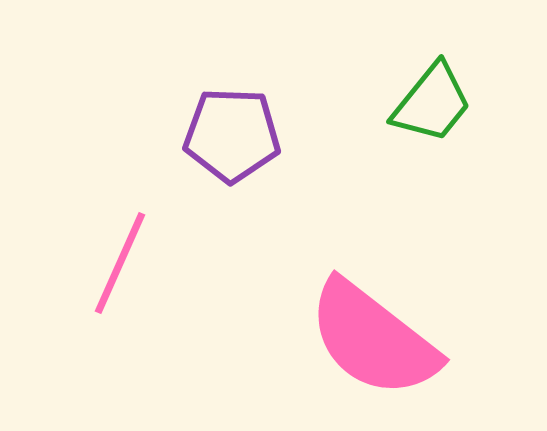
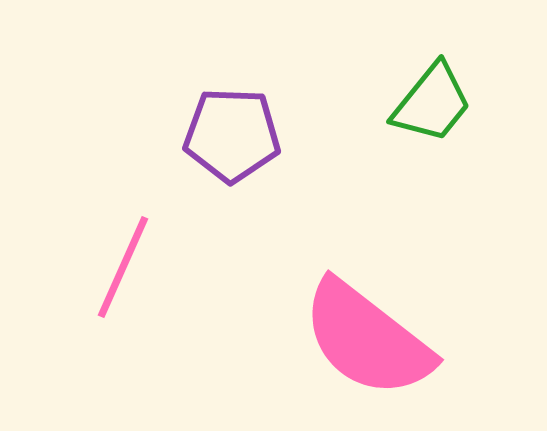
pink line: moved 3 px right, 4 px down
pink semicircle: moved 6 px left
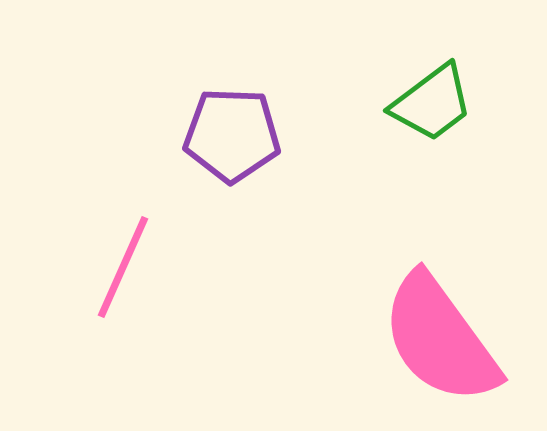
green trapezoid: rotated 14 degrees clockwise
pink semicircle: moved 73 px right; rotated 16 degrees clockwise
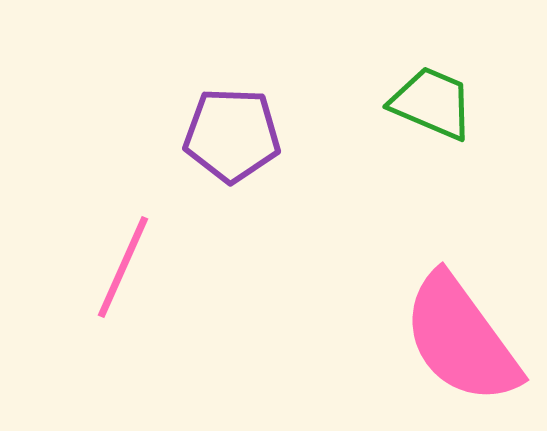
green trapezoid: rotated 120 degrees counterclockwise
pink semicircle: moved 21 px right
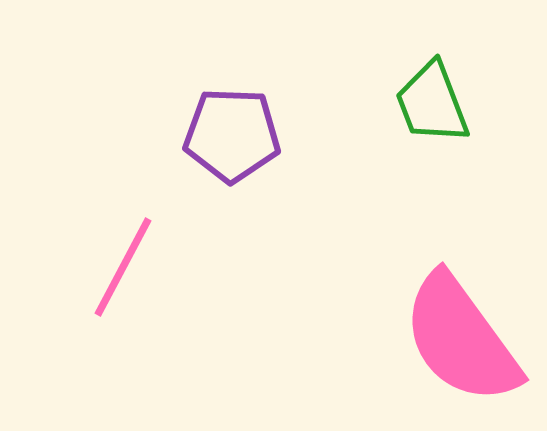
green trapezoid: rotated 134 degrees counterclockwise
pink line: rotated 4 degrees clockwise
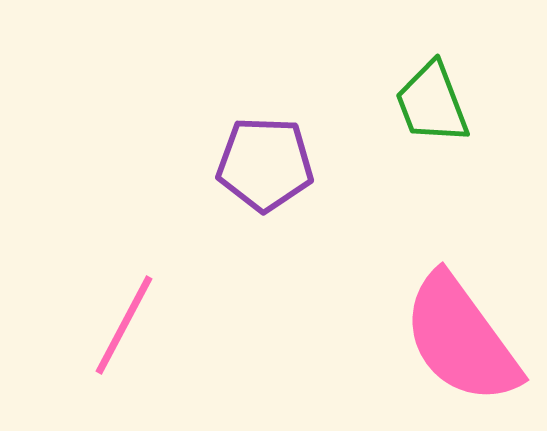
purple pentagon: moved 33 px right, 29 px down
pink line: moved 1 px right, 58 px down
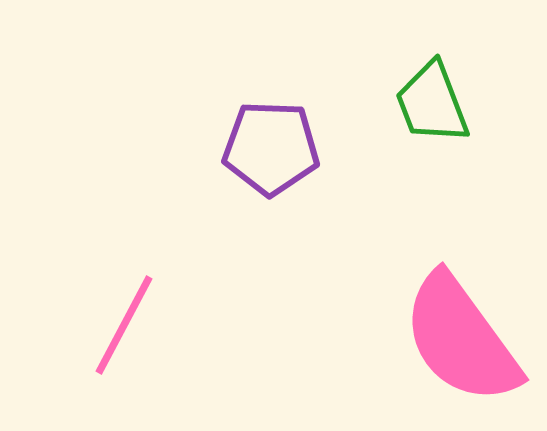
purple pentagon: moved 6 px right, 16 px up
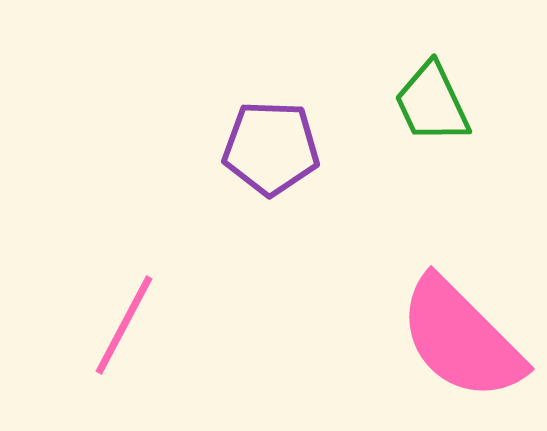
green trapezoid: rotated 4 degrees counterclockwise
pink semicircle: rotated 9 degrees counterclockwise
